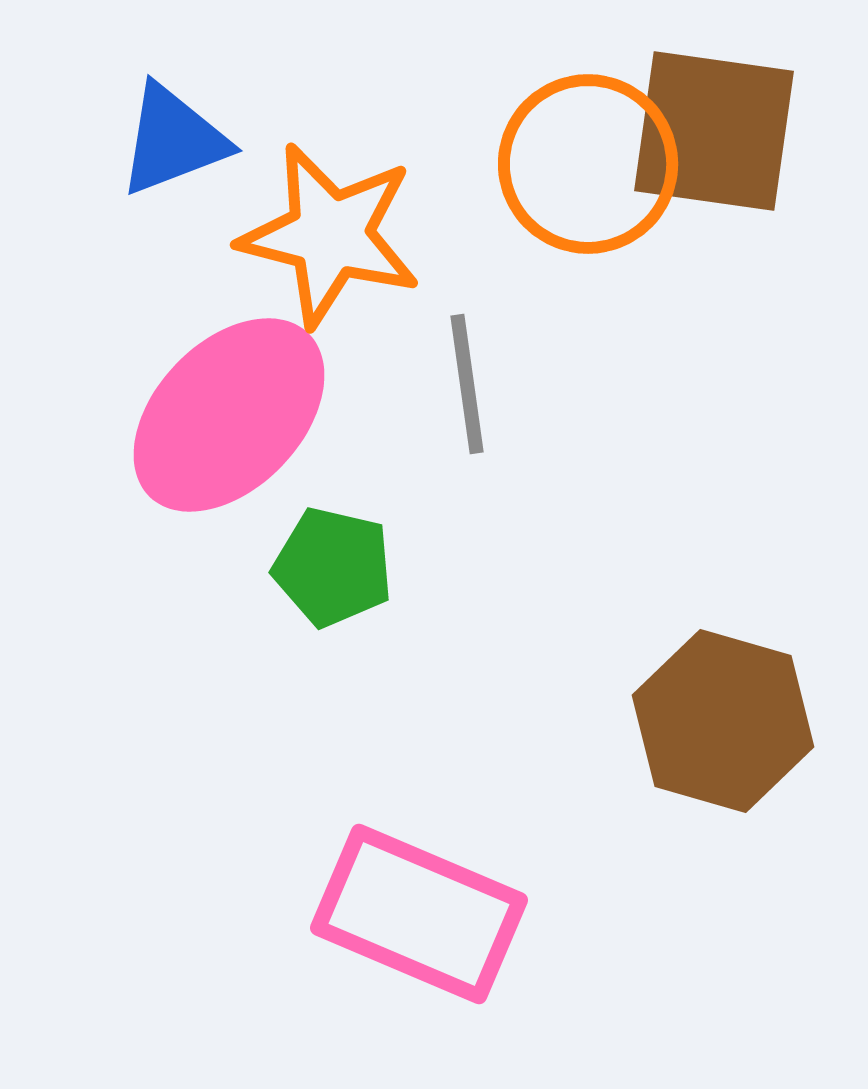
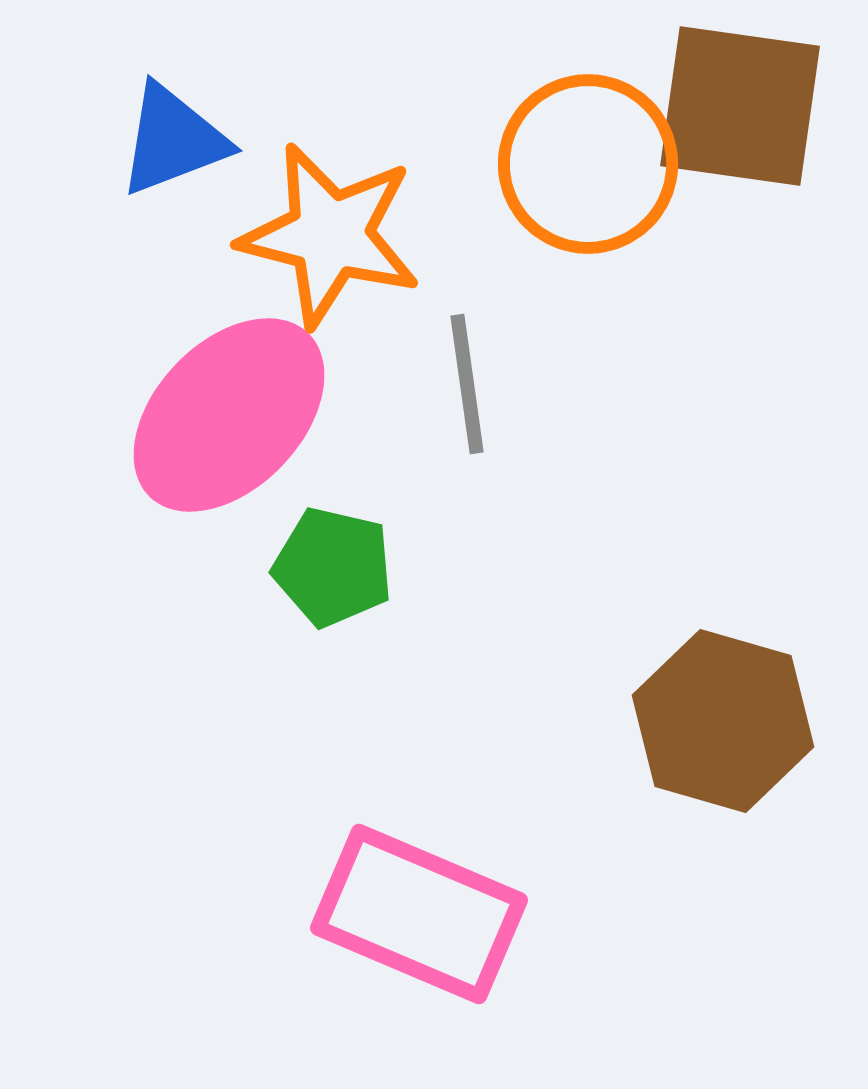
brown square: moved 26 px right, 25 px up
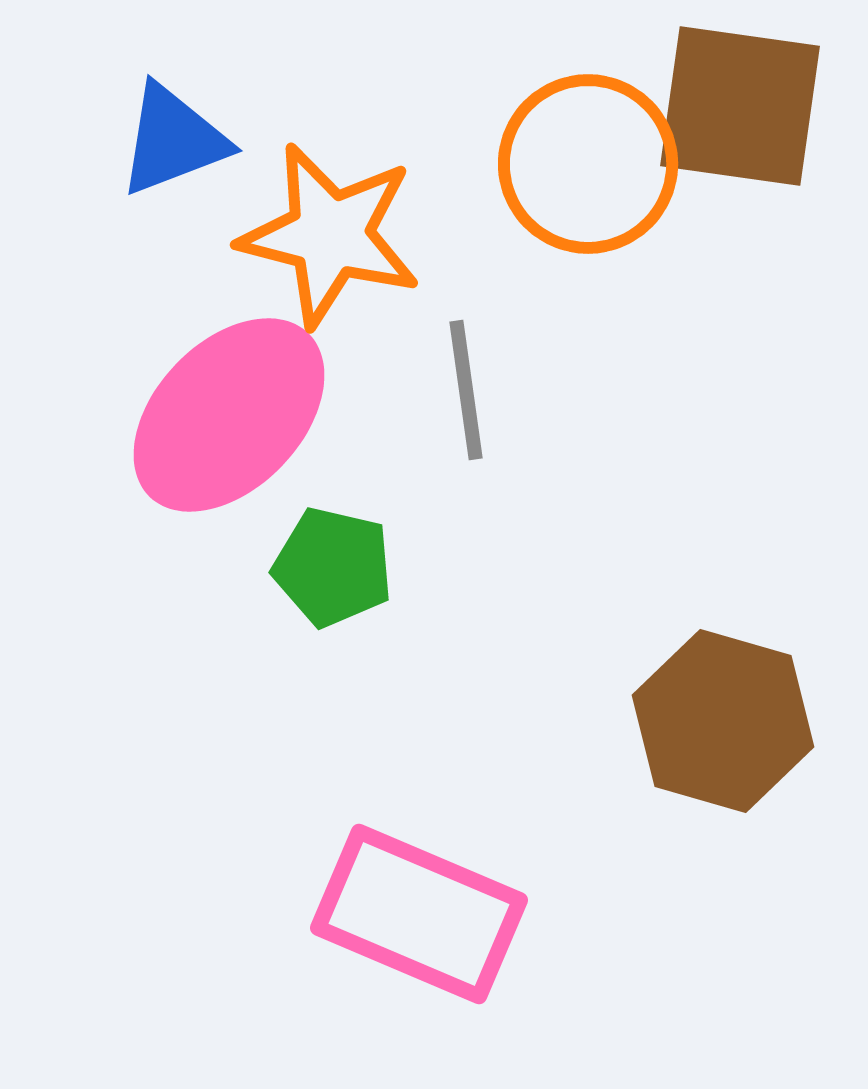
gray line: moved 1 px left, 6 px down
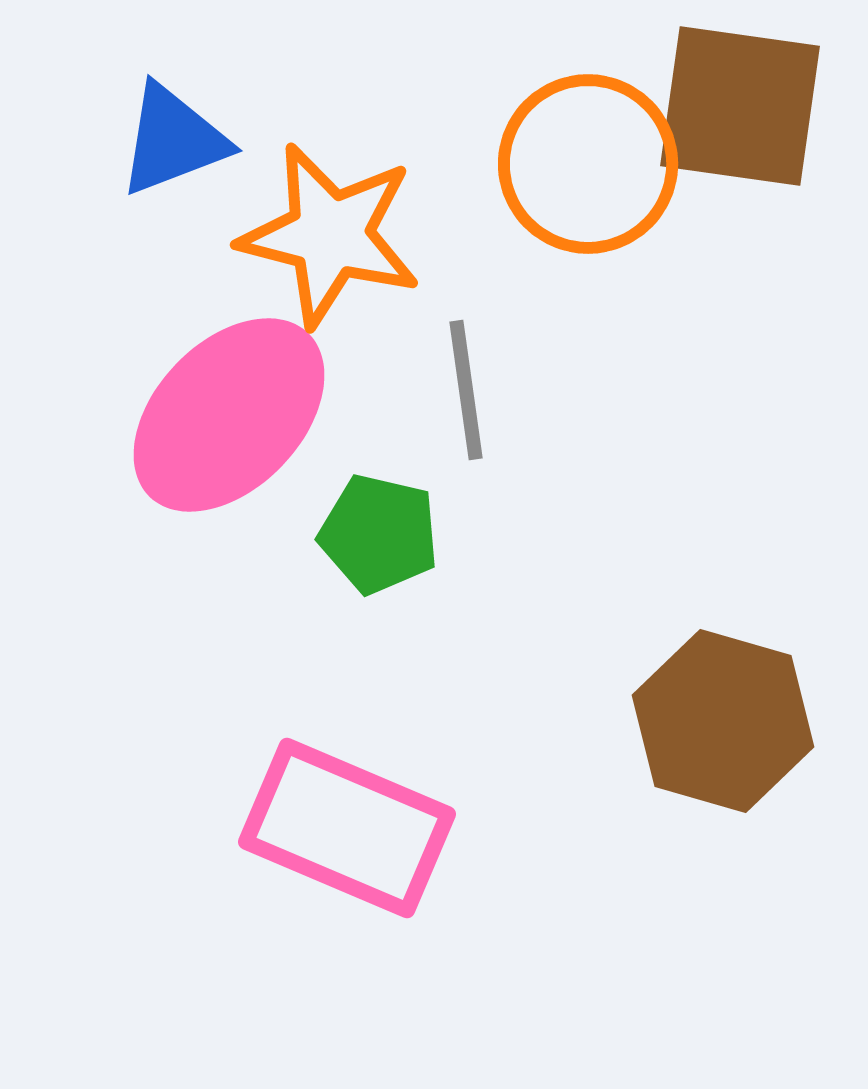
green pentagon: moved 46 px right, 33 px up
pink rectangle: moved 72 px left, 86 px up
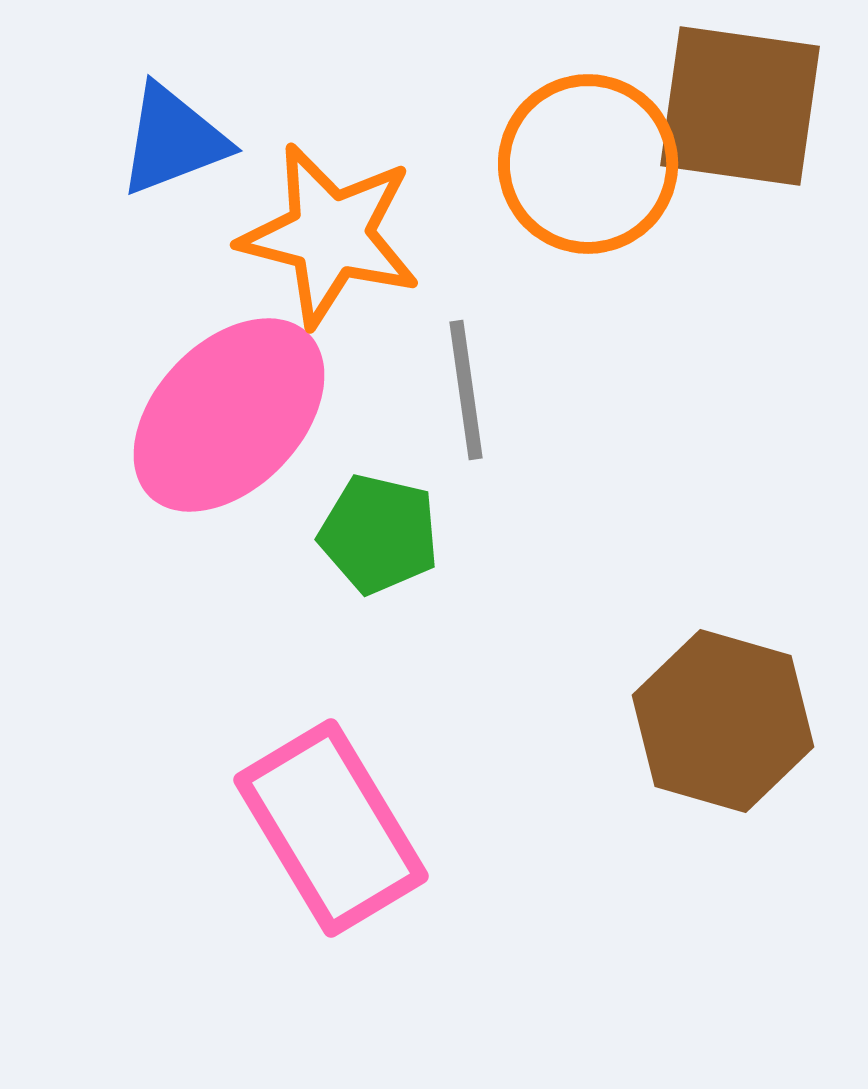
pink rectangle: moved 16 px left; rotated 36 degrees clockwise
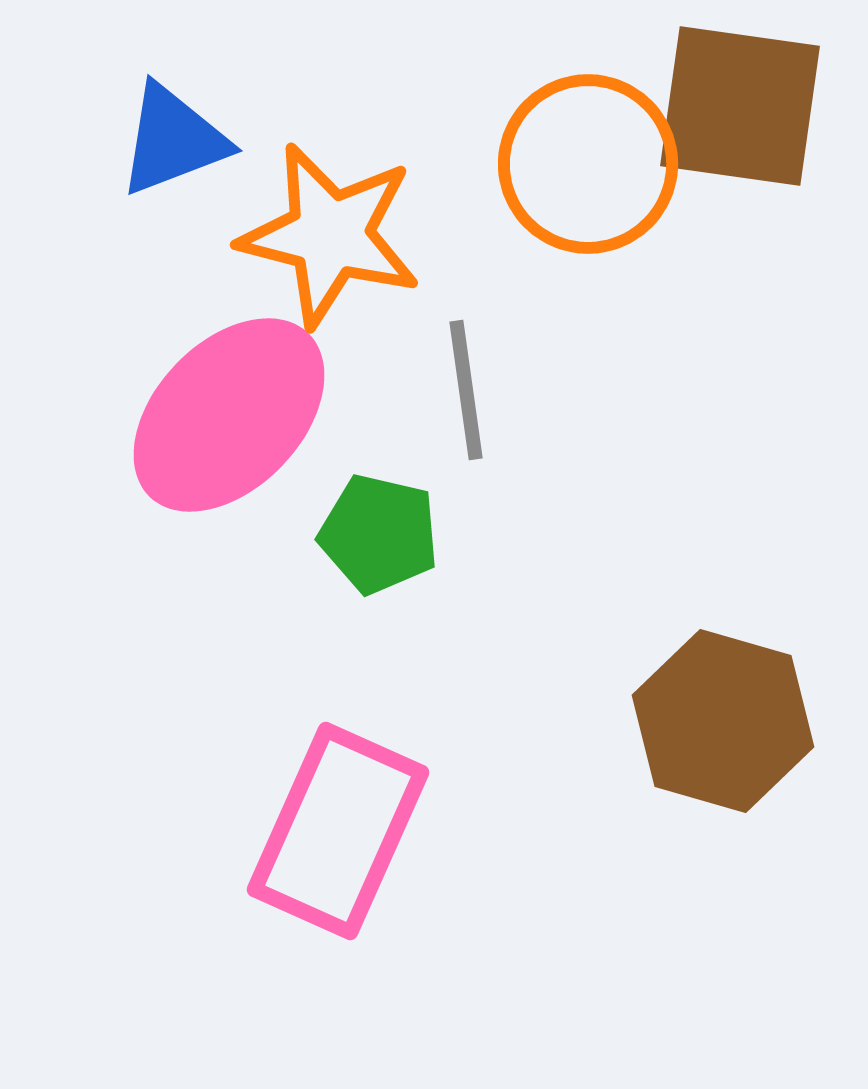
pink rectangle: moved 7 px right, 3 px down; rotated 55 degrees clockwise
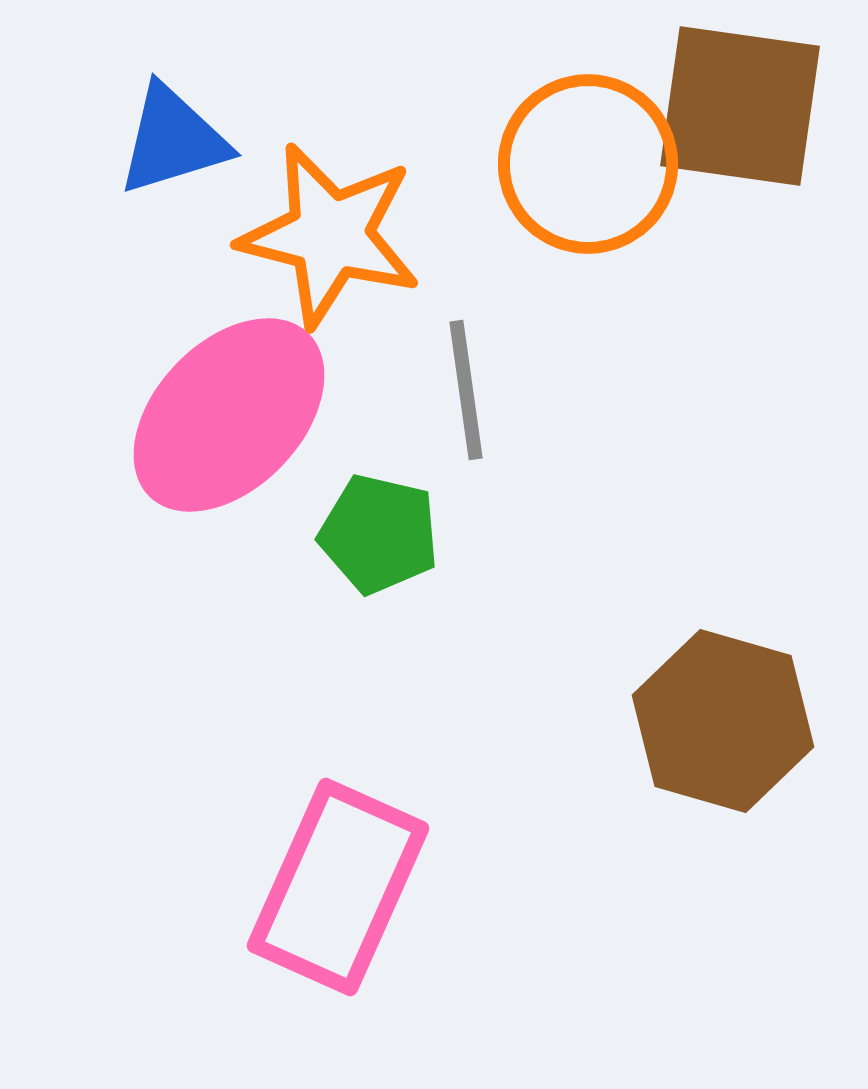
blue triangle: rotated 4 degrees clockwise
pink rectangle: moved 56 px down
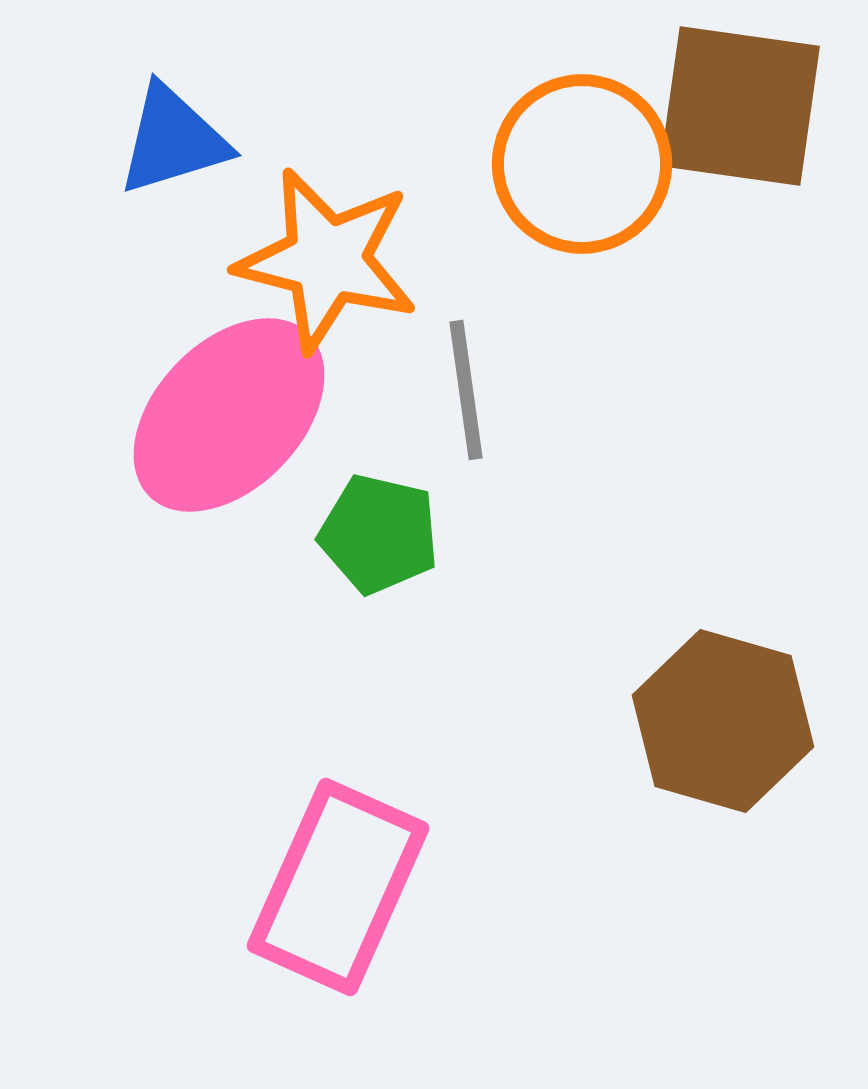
orange circle: moved 6 px left
orange star: moved 3 px left, 25 px down
